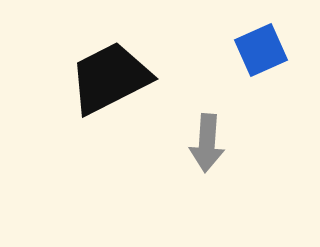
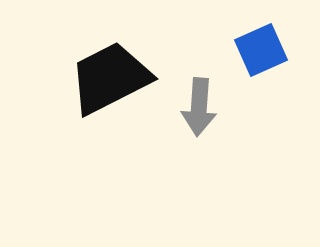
gray arrow: moved 8 px left, 36 px up
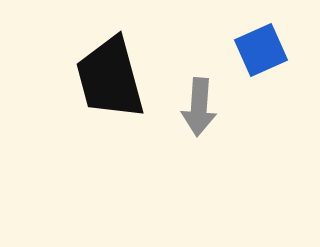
black trapezoid: rotated 78 degrees counterclockwise
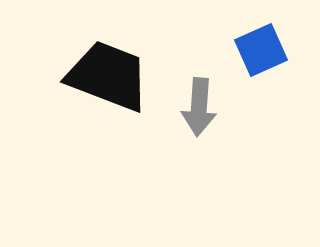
black trapezoid: moved 2 px left, 2 px up; rotated 126 degrees clockwise
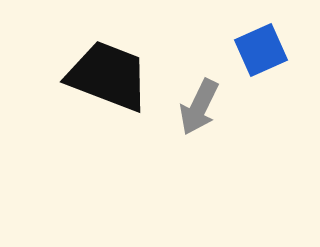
gray arrow: rotated 22 degrees clockwise
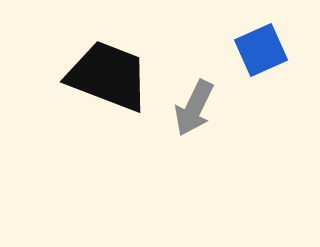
gray arrow: moved 5 px left, 1 px down
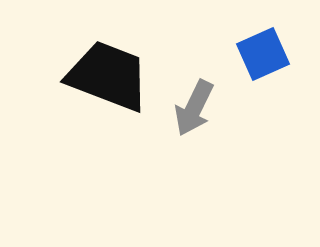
blue square: moved 2 px right, 4 px down
